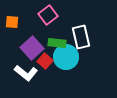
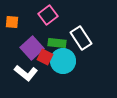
white rectangle: moved 1 px down; rotated 20 degrees counterclockwise
cyan circle: moved 3 px left, 4 px down
red square: moved 4 px up; rotated 14 degrees counterclockwise
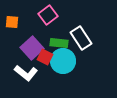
green rectangle: moved 2 px right
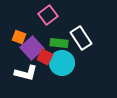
orange square: moved 7 px right, 15 px down; rotated 16 degrees clockwise
cyan circle: moved 1 px left, 2 px down
white L-shape: rotated 25 degrees counterclockwise
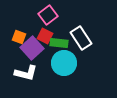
red square: moved 21 px up
cyan circle: moved 2 px right
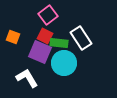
orange square: moved 6 px left
purple square: moved 8 px right, 4 px down; rotated 25 degrees counterclockwise
white L-shape: moved 1 px right, 5 px down; rotated 135 degrees counterclockwise
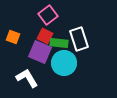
white rectangle: moved 2 px left, 1 px down; rotated 15 degrees clockwise
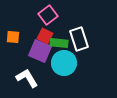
orange square: rotated 16 degrees counterclockwise
purple square: moved 1 px up
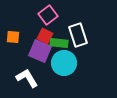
white rectangle: moved 1 px left, 4 px up
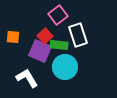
pink square: moved 10 px right
red square: rotated 21 degrees clockwise
green rectangle: moved 2 px down
cyan circle: moved 1 px right, 4 px down
